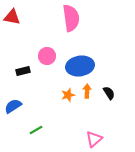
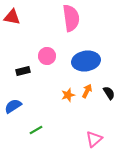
blue ellipse: moved 6 px right, 5 px up
orange arrow: rotated 24 degrees clockwise
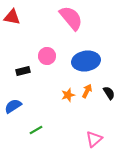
pink semicircle: rotated 32 degrees counterclockwise
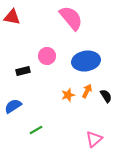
black semicircle: moved 3 px left, 3 px down
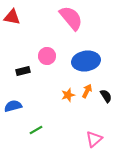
blue semicircle: rotated 18 degrees clockwise
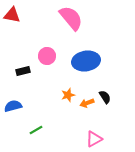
red triangle: moved 2 px up
orange arrow: moved 12 px down; rotated 136 degrees counterclockwise
black semicircle: moved 1 px left, 1 px down
pink triangle: rotated 12 degrees clockwise
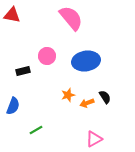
blue semicircle: rotated 126 degrees clockwise
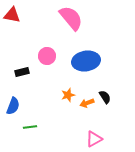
black rectangle: moved 1 px left, 1 px down
green line: moved 6 px left, 3 px up; rotated 24 degrees clockwise
